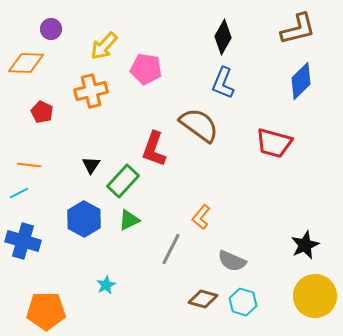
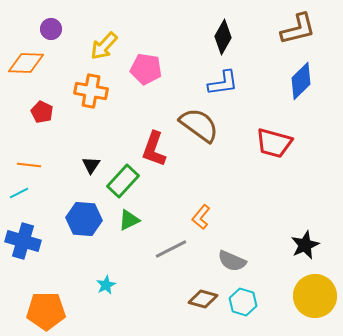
blue L-shape: rotated 120 degrees counterclockwise
orange cross: rotated 24 degrees clockwise
blue hexagon: rotated 24 degrees counterclockwise
gray line: rotated 36 degrees clockwise
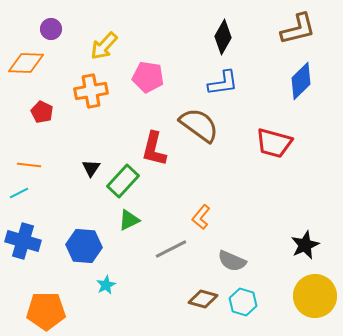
pink pentagon: moved 2 px right, 8 px down
orange cross: rotated 20 degrees counterclockwise
red L-shape: rotated 6 degrees counterclockwise
black triangle: moved 3 px down
blue hexagon: moved 27 px down
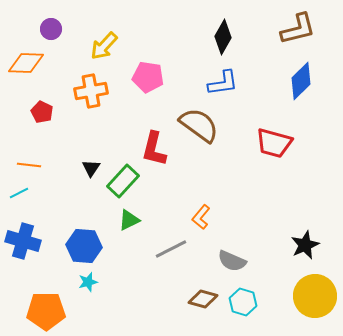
cyan star: moved 18 px left, 3 px up; rotated 12 degrees clockwise
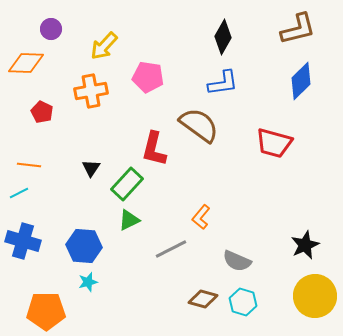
green rectangle: moved 4 px right, 3 px down
gray semicircle: moved 5 px right
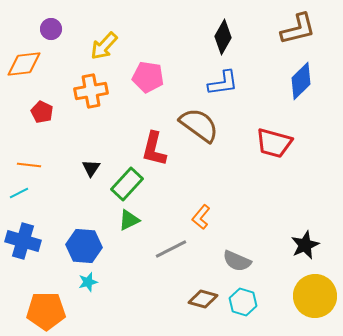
orange diamond: moved 2 px left, 1 px down; rotated 9 degrees counterclockwise
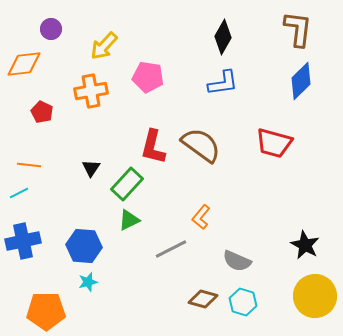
brown L-shape: rotated 69 degrees counterclockwise
brown semicircle: moved 2 px right, 20 px down
red L-shape: moved 1 px left, 2 px up
blue cross: rotated 28 degrees counterclockwise
black star: rotated 20 degrees counterclockwise
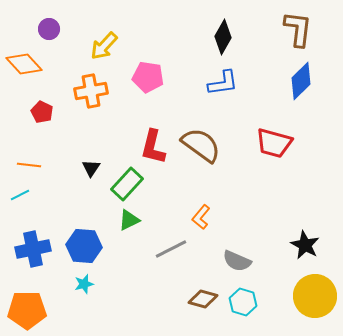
purple circle: moved 2 px left
orange diamond: rotated 54 degrees clockwise
cyan line: moved 1 px right, 2 px down
blue cross: moved 10 px right, 8 px down
cyan star: moved 4 px left, 2 px down
orange pentagon: moved 19 px left, 1 px up
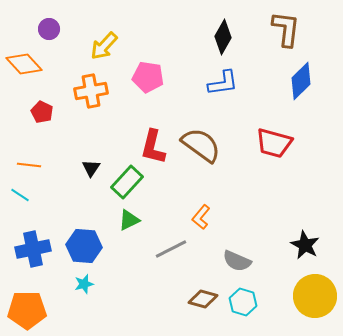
brown L-shape: moved 12 px left
green rectangle: moved 2 px up
cyan line: rotated 60 degrees clockwise
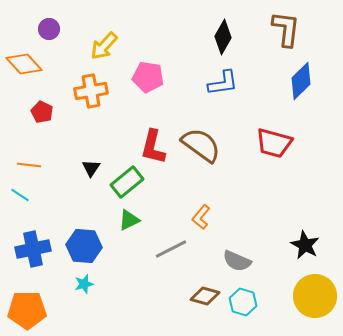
green rectangle: rotated 8 degrees clockwise
brown diamond: moved 2 px right, 3 px up
